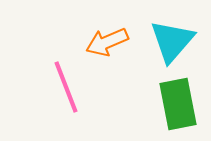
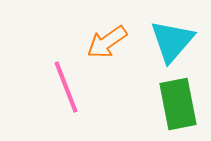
orange arrow: rotated 12 degrees counterclockwise
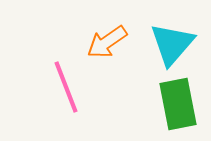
cyan triangle: moved 3 px down
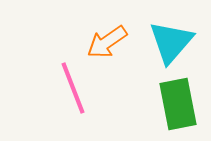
cyan triangle: moved 1 px left, 2 px up
pink line: moved 7 px right, 1 px down
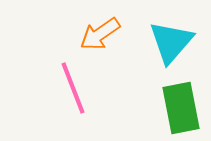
orange arrow: moved 7 px left, 8 px up
green rectangle: moved 3 px right, 4 px down
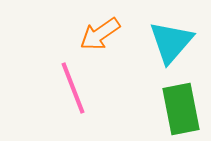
green rectangle: moved 1 px down
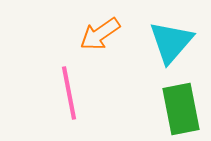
pink line: moved 4 px left, 5 px down; rotated 10 degrees clockwise
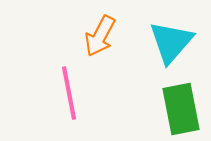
orange arrow: moved 2 px down; rotated 27 degrees counterclockwise
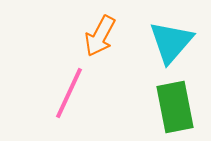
pink line: rotated 36 degrees clockwise
green rectangle: moved 6 px left, 2 px up
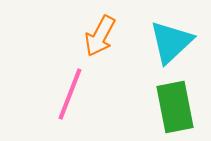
cyan triangle: rotated 6 degrees clockwise
pink line: moved 1 px right, 1 px down; rotated 4 degrees counterclockwise
